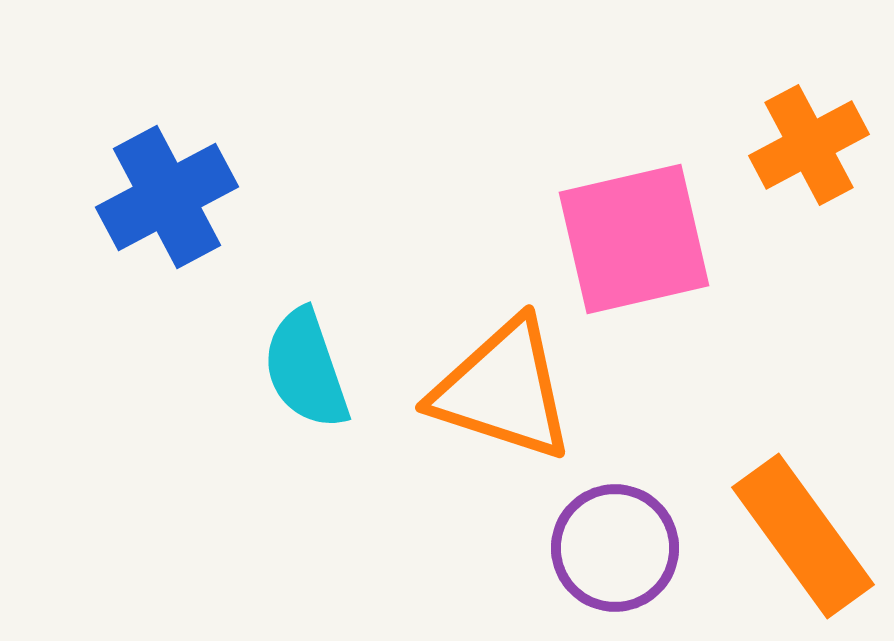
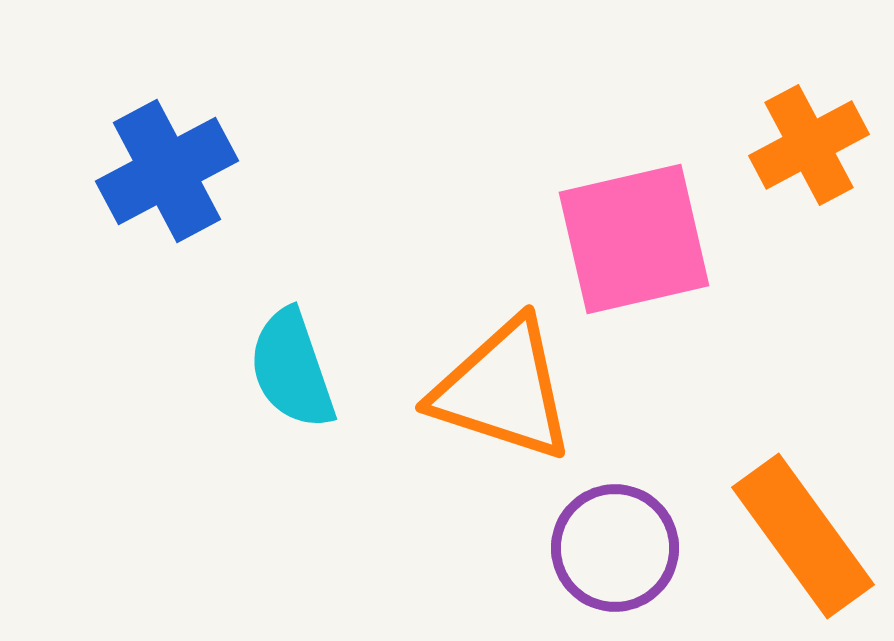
blue cross: moved 26 px up
cyan semicircle: moved 14 px left
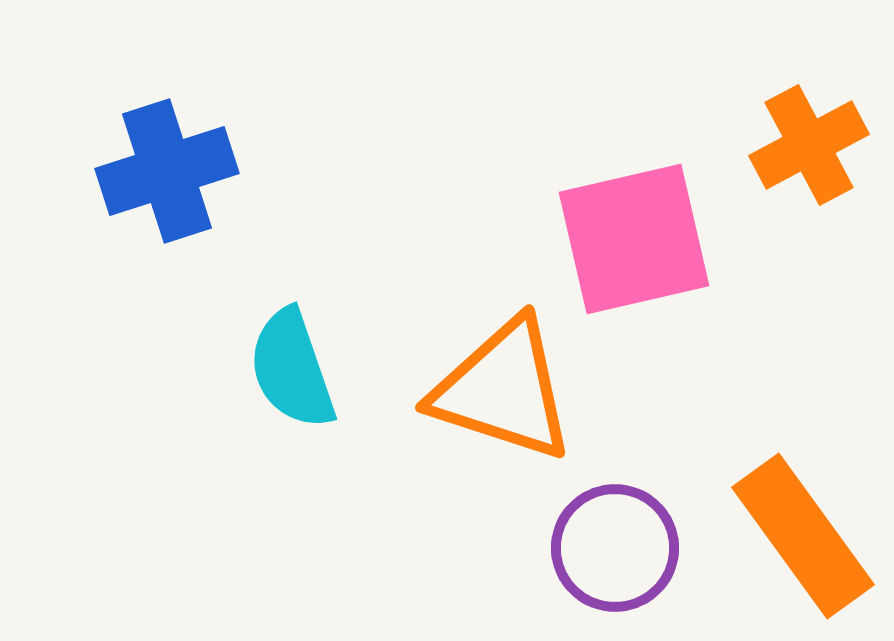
blue cross: rotated 10 degrees clockwise
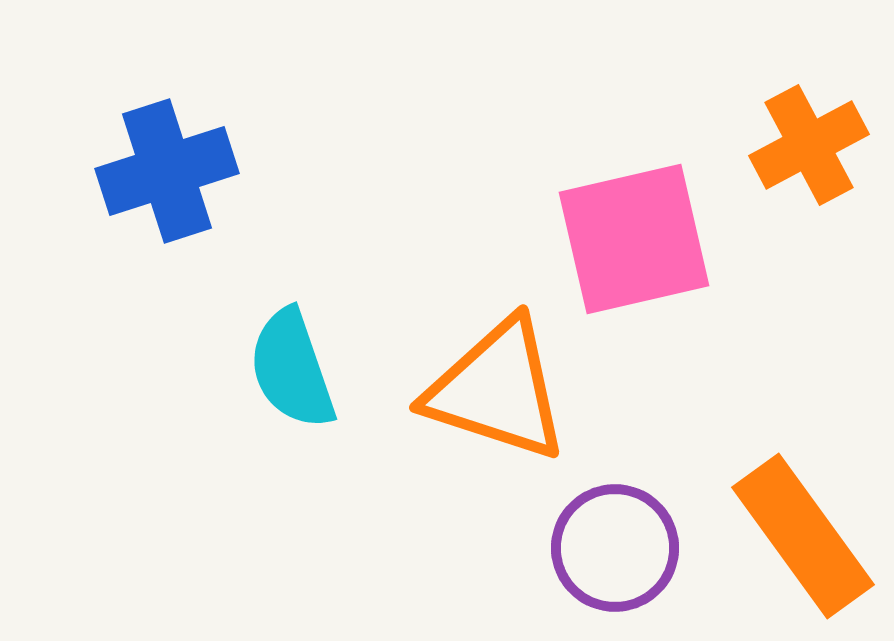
orange triangle: moved 6 px left
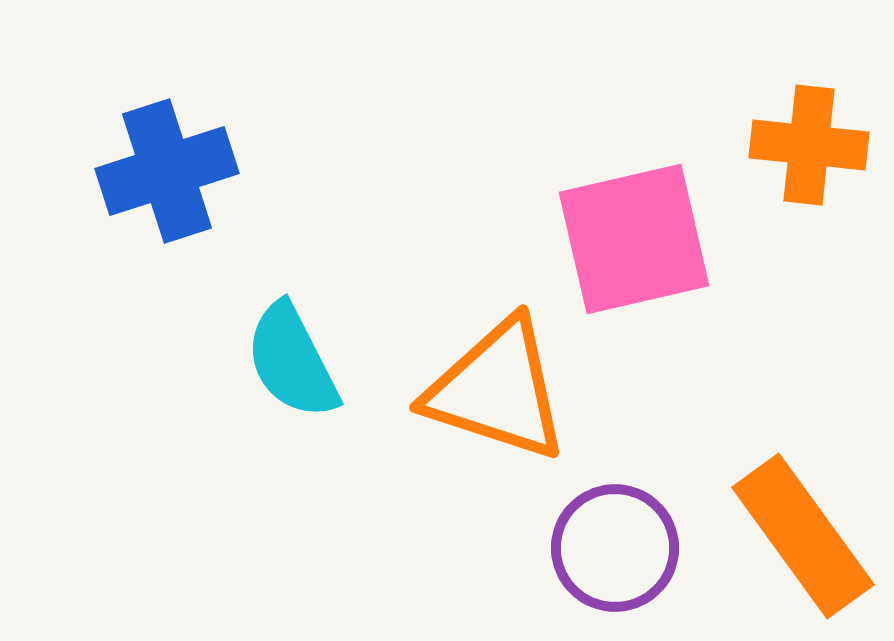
orange cross: rotated 34 degrees clockwise
cyan semicircle: moved 8 px up; rotated 8 degrees counterclockwise
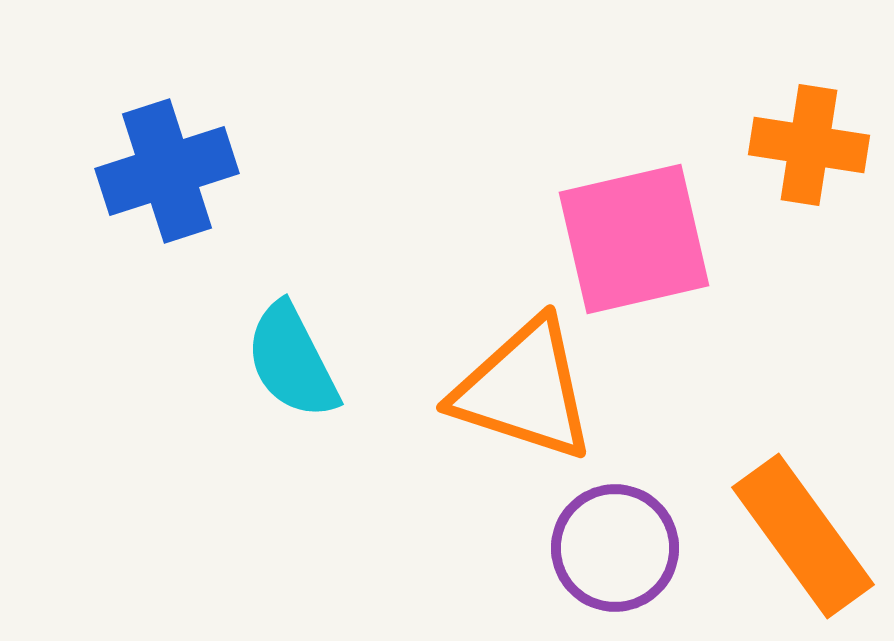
orange cross: rotated 3 degrees clockwise
orange triangle: moved 27 px right
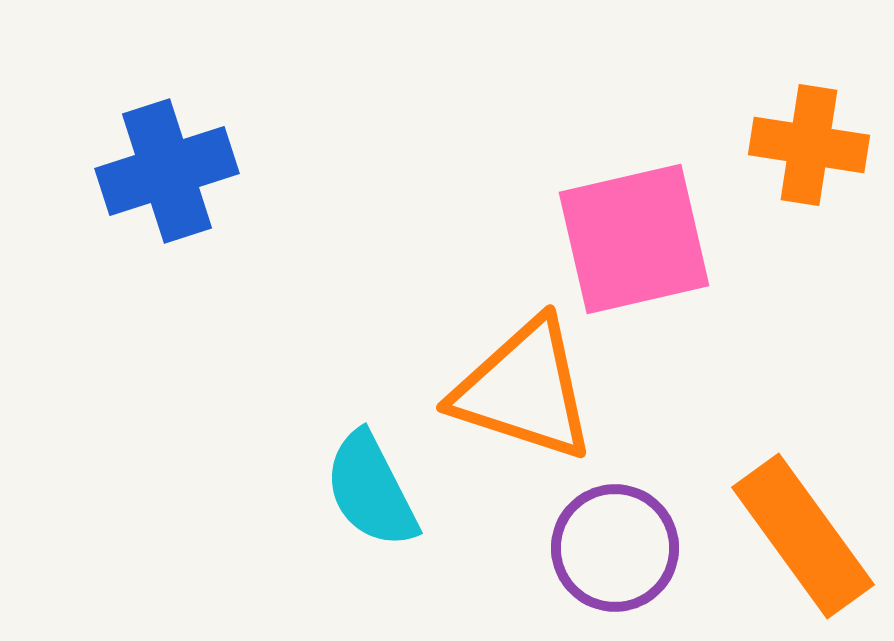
cyan semicircle: moved 79 px right, 129 px down
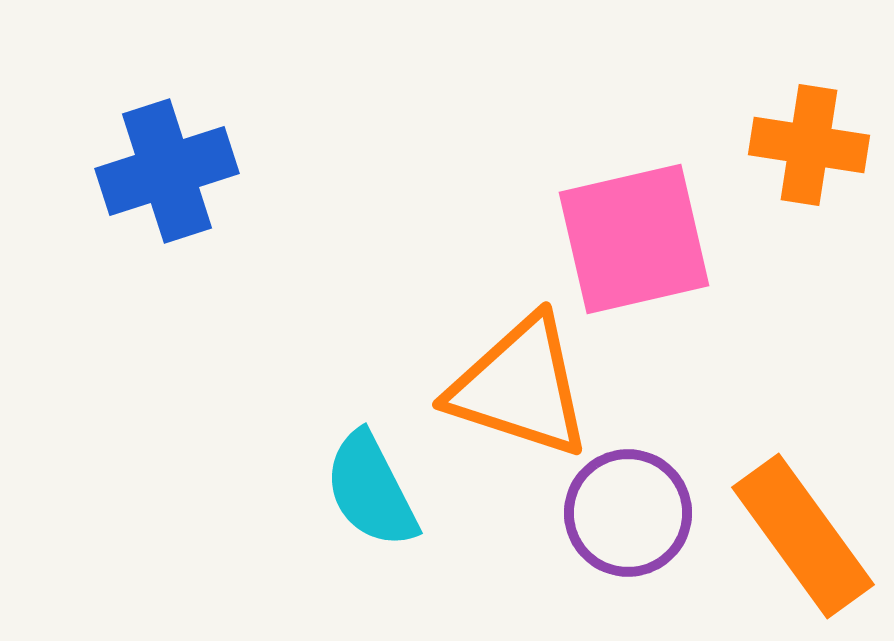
orange triangle: moved 4 px left, 3 px up
purple circle: moved 13 px right, 35 px up
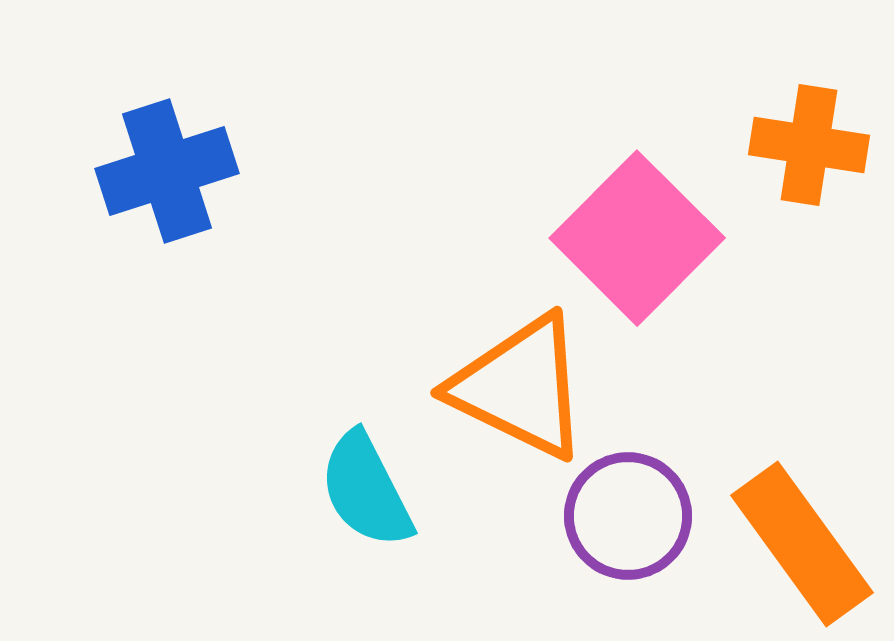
pink square: moved 3 px right, 1 px up; rotated 32 degrees counterclockwise
orange triangle: rotated 8 degrees clockwise
cyan semicircle: moved 5 px left
purple circle: moved 3 px down
orange rectangle: moved 1 px left, 8 px down
